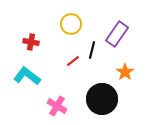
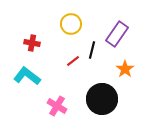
red cross: moved 1 px right, 1 px down
orange star: moved 3 px up
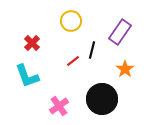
yellow circle: moved 3 px up
purple rectangle: moved 3 px right, 2 px up
red cross: rotated 35 degrees clockwise
cyan L-shape: rotated 148 degrees counterclockwise
pink cross: moved 2 px right; rotated 24 degrees clockwise
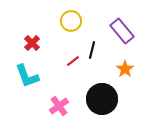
purple rectangle: moved 2 px right, 1 px up; rotated 75 degrees counterclockwise
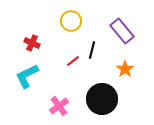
red cross: rotated 21 degrees counterclockwise
cyan L-shape: rotated 84 degrees clockwise
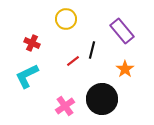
yellow circle: moved 5 px left, 2 px up
pink cross: moved 6 px right
